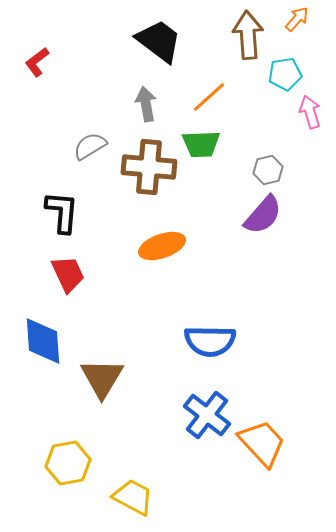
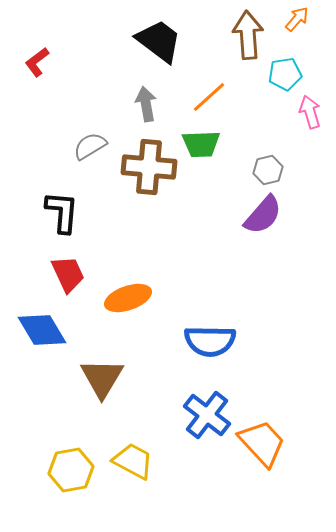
orange ellipse: moved 34 px left, 52 px down
blue diamond: moved 1 px left, 11 px up; rotated 27 degrees counterclockwise
yellow hexagon: moved 3 px right, 7 px down
yellow trapezoid: moved 36 px up
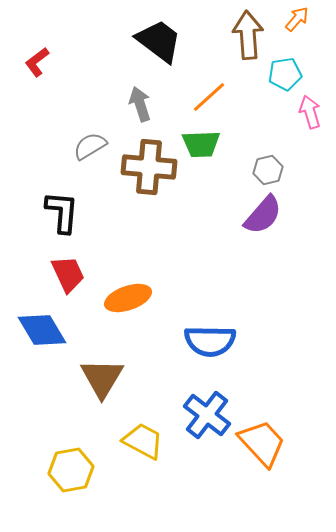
gray arrow: moved 6 px left; rotated 8 degrees counterclockwise
yellow trapezoid: moved 10 px right, 20 px up
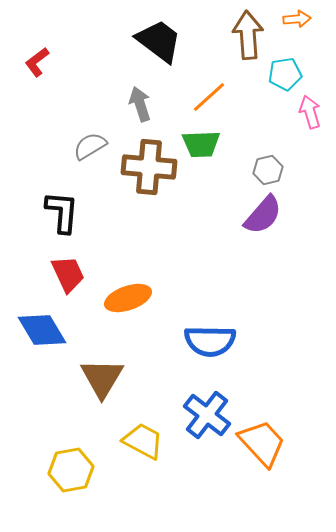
orange arrow: rotated 44 degrees clockwise
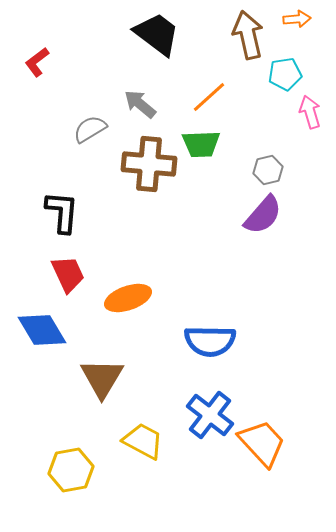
brown arrow: rotated 9 degrees counterclockwise
black trapezoid: moved 2 px left, 7 px up
gray arrow: rotated 32 degrees counterclockwise
gray semicircle: moved 17 px up
brown cross: moved 3 px up
blue cross: moved 3 px right
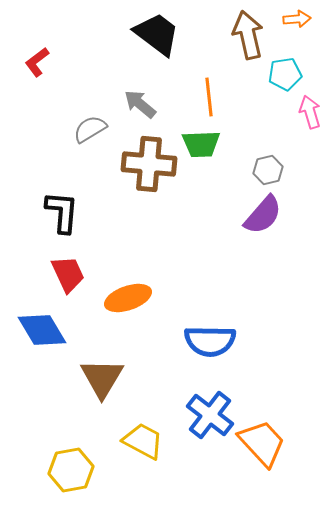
orange line: rotated 54 degrees counterclockwise
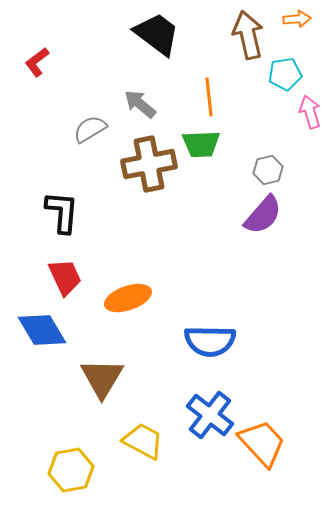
brown cross: rotated 16 degrees counterclockwise
red trapezoid: moved 3 px left, 3 px down
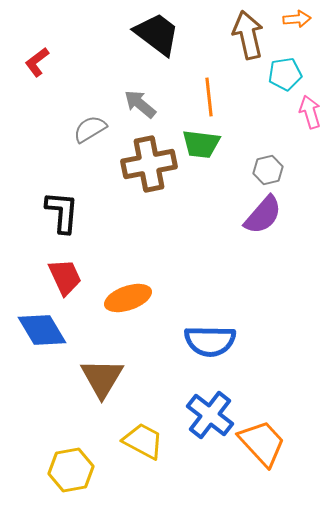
green trapezoid: rotated 9 degrees clockwise
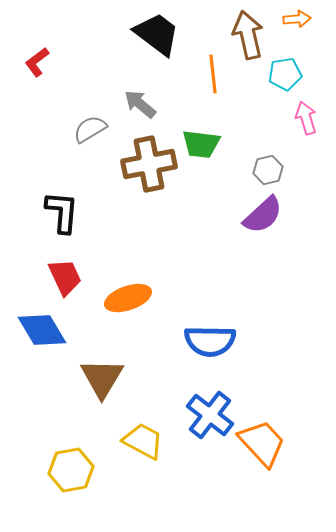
orange line: moved 4 px right, 23 px up
pink arrow: moved 4 px left, 6 px down
purple semicircle: rotated 6 degrees clockwise
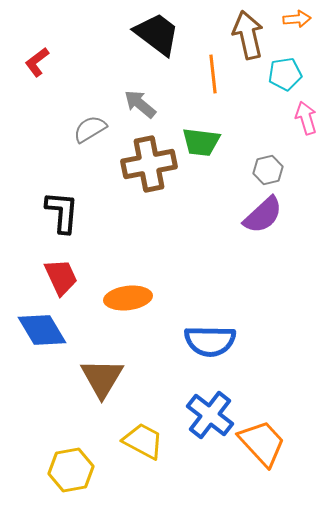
green trapezoid: moved 2 px up
red trapezoid: moved 4 px left
orange ellipse: rotated 12 degrees clockwise
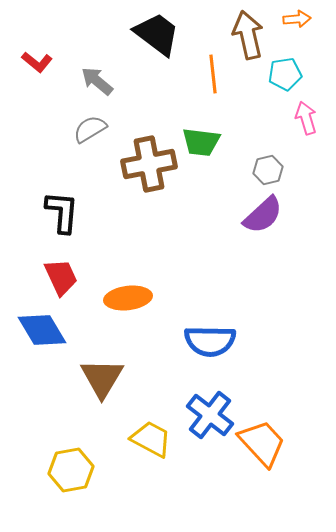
red L-shape: rotated 104 degrees counterclockwise
gray arrow: moved 43 px left, 23 px up
yellow trapezoid: moved 8 px right, 2 px up
